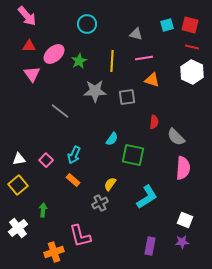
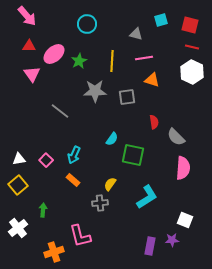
cyan square: moved 6 px left, 5 px up
red semicircle: rotated 16 degrees counterclockwise
gray cross: rotated 21 degrees clockwise
purple star: moved 10 px left, 2 px up
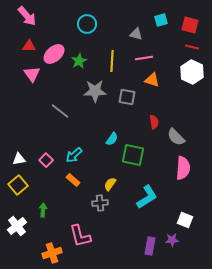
gray square: rotated 18 degrees clockwise
cyan arrow: rotated 24 degrees clockwise
white cross: moved 1 px left, 2 px up
orange cross: moved 2 px left, 1 px down
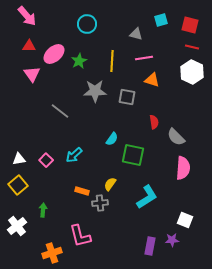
orange rectangle: moved 9 px right, 11 px down; rotated 24 degrees counterclockwise
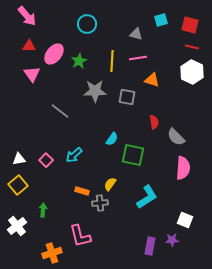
pink ellipse: rotated 10 degrees counterclockwise
pink line: moved 6 px left
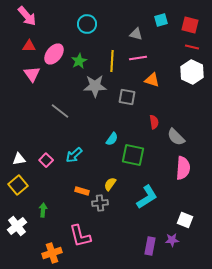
gray star: moved 5 px up
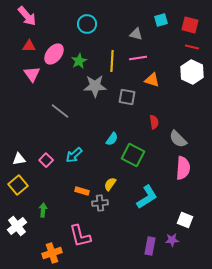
gray semicircle: moved 2 px right, 2 px down
green square: rotated 15 degrees clockwise
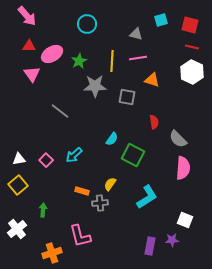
pink ellipse: moved 2 px left; rotated 20 degrees clockwise
white cross: moved 3 px down
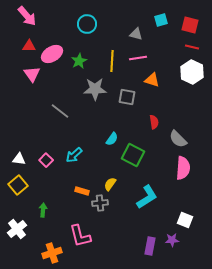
gray star: moved 3 px down
white triangle: rotated 16 degrees clockwise
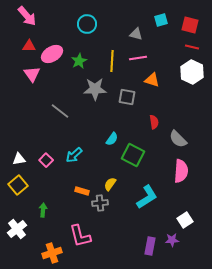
white triangle: rotated 16 degrees counterclockwise
pink semicircle: moved 2 px left, 3 px down
white square: rotated 35 degrees clockwise
